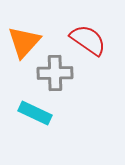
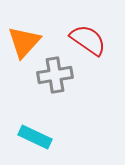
gray cross: moved 2 px down; rotated 8 degrees counterclockwise
cyan rectangle: moved 24 px down
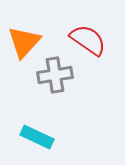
cyan rectangle: moved 2 px right
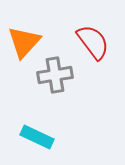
red semicircle: moved 5 px right, 2 px down; rotated 18 degrees clockwise
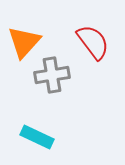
gray cross: moved 3 px left
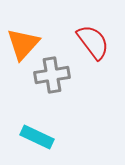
orange triangle: moved 1 px left, 2 px down
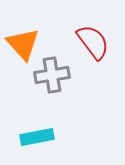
orange triangle: rotated 24 degrees counterclockwise
cyan rectangle: rotated 36 degrees counterclockwise
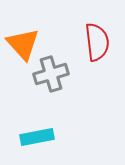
red semicircle: moved 4 px right; rotated 30 degrees clockwise
gray cross: moved 1 px left, 1 px up; rotated 8 degrees counterclockwise
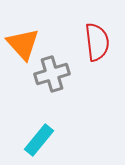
gray cross: moved 1 px right
cyan rectangle: moved 2 px right, 3 px down; rotated 40 degrees counterclockwise
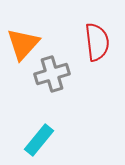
orange triangle: rotated 24 degrees clockwise
